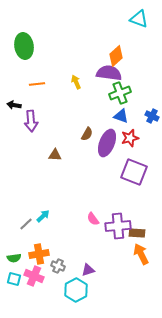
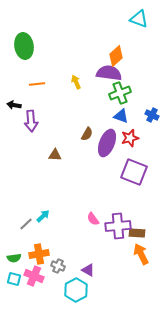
blue cross: moved 1 px up
purple triangle: rotated 48 degrees clockwise
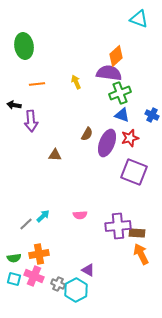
blue triangle: moved 1 px right, 1 px up
pink semicircle: moved 13 px left, 4 px up; rotated 56 degrees counterclockwise
gray cross: moved 18 px down
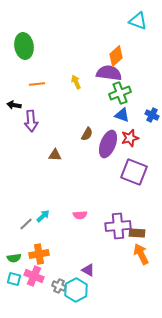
cyan triangle: moved 1 px left, 2 px down
purple ellipse: moved 1 px right, 1 px down
gray cross: moved 1 px right, 2 px down
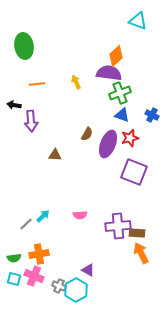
orange arrow: moved 1 px up
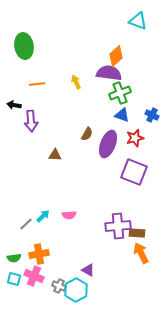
red star: moved 5 px right
pink semicircle: moved 11 px left
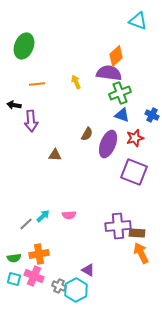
green ellipse: rotated 30 degrees clockwise
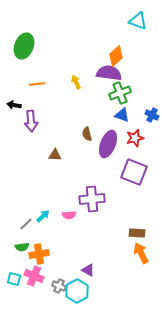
brown semicircle: rotated 136 degrees clockwise
purple cross: moved 26 px left, 27 px up
green semicircle: moved 8 px right, 11 px up
cyan hexagon: moved 1 px right, 1 px down
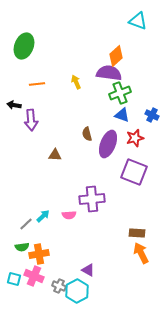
purple arrow: moved 1 px up
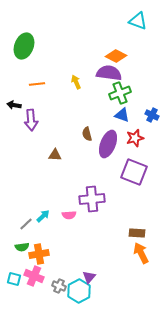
orange diamond: rotated 70 degrees clockwise
purple triangle: moved 1 px right, 7 px down; rotated 40 degrees clockwise
cyan hexagon: moved 2 px right
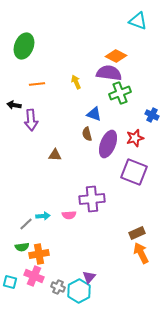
blue triangle: moved 28 px left, 1 px up
cyan arrow: rotated 40 degrees clockwise
brown rectangle: rotated 28 degrees counterclockwise
cyan square: moved 4 px left, 3 px down
gray cross: moved 1 px left, 1 px down
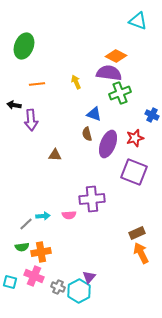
orange cross: moved 2 px right, 2 px up
